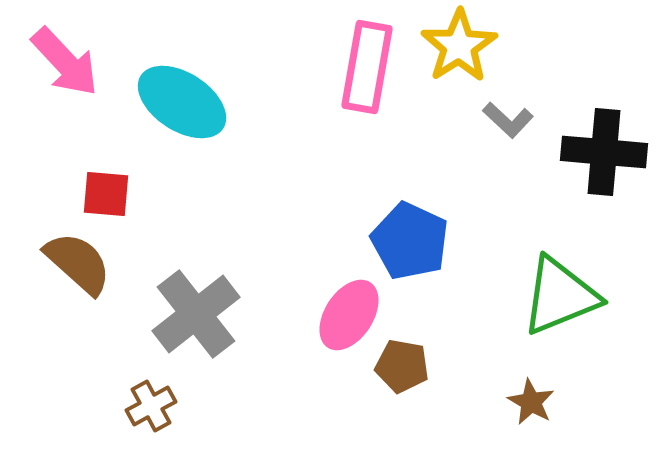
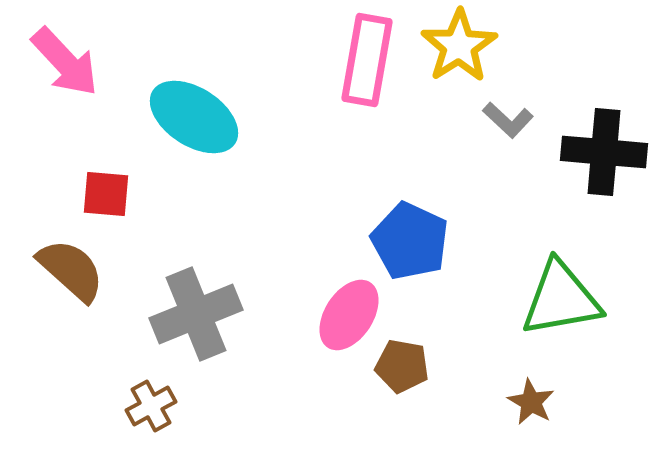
pink rectangle: moved 7 px up
cyan ellipse: moved 12 px right, 15 px down
brown semicircle: moved 7 px left, 7 px down
green triangle: moved 1 px right, 3 px down; rotated 12 degrees clockwise
gray cross: rotated 16 degrees clockwise
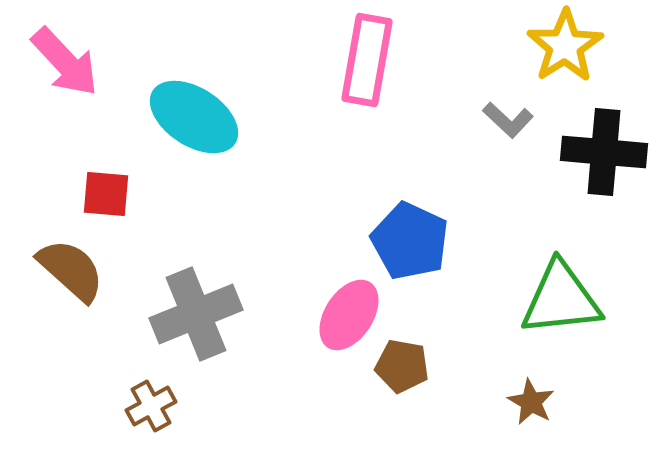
yellow star: moved 106 px right
green triangle: rotated 4 degrees clockwise
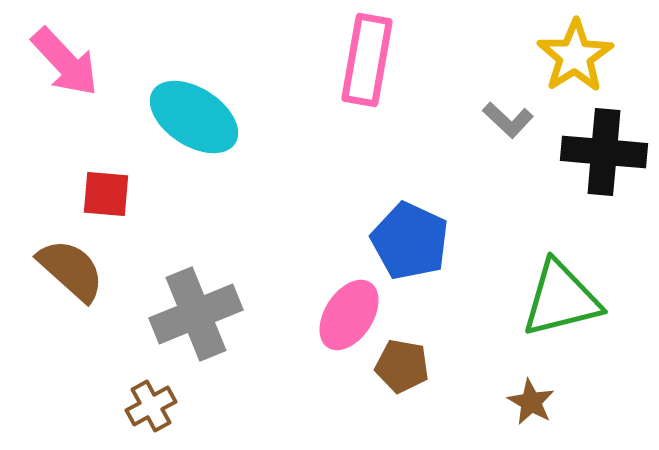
yellow star: moved 10 px right, 10 px down
green triangle: rotated 8 degrees counterclockwise
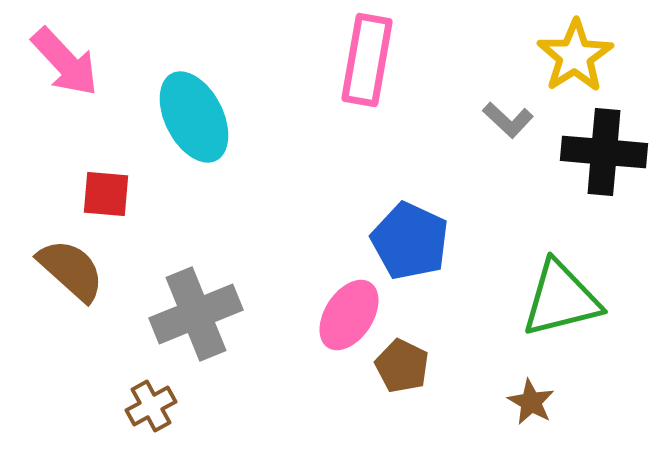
cyan ellipse: rotated 30 degrees clockwise
brown pentagon: rotated 16 degrees clockwise
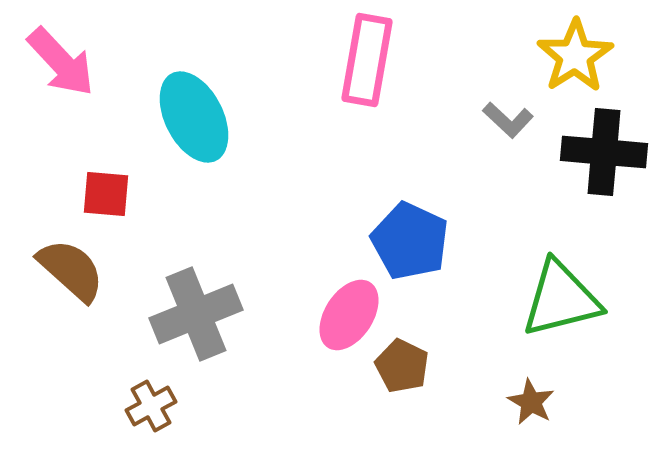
pink arrow: moved 4 px left
